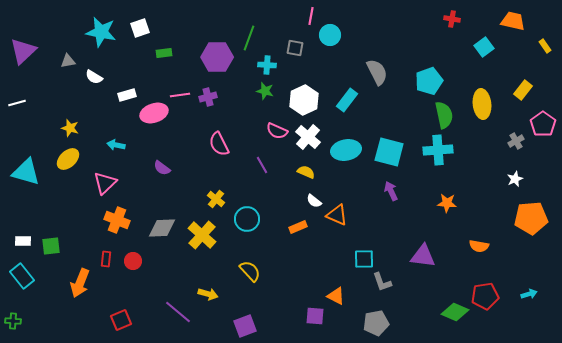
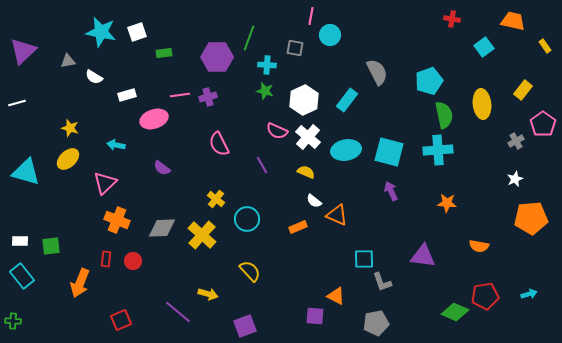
white square at (140, 28): moved 3 px left, 4 px down
pink ellipse at (154, 113): moved 6 px down
white rectangle at (23, 241): moved 3 px left
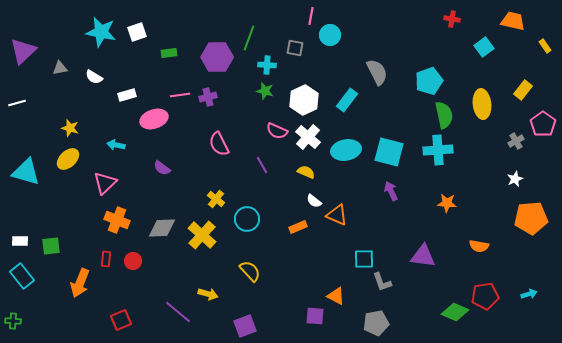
green rectangle at (164, 53): moved 5 px right
gray triangle at (68, 61): moved 8 px left, 7 px down
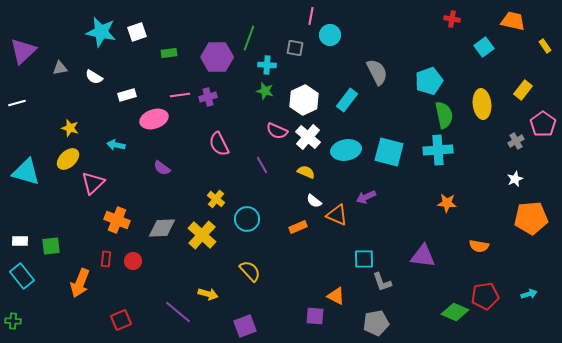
pink triangle at (105, 183): moved 12 px left
purple arrow at (391, 191): moved 25 px left, 6 px down; rotated 90 degrees counterclockwise
